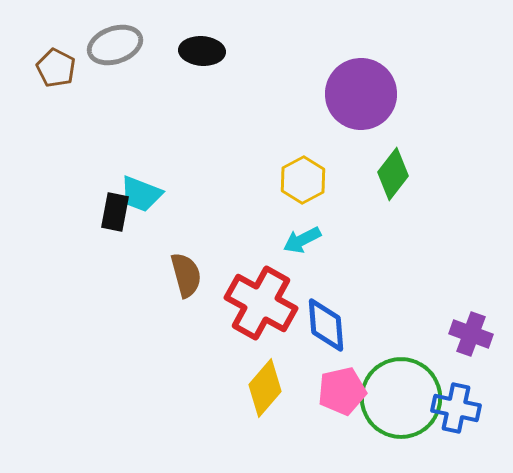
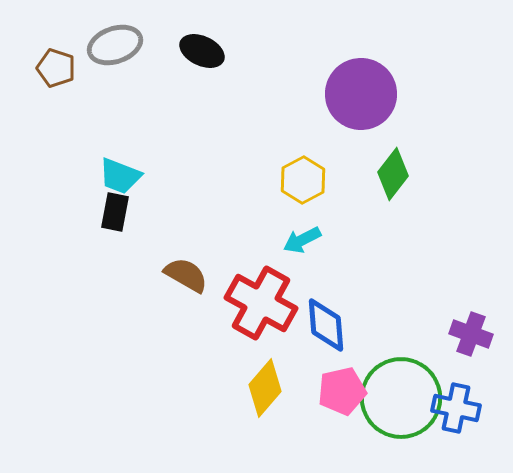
black ellipse: rotated 21 degrees clockwise
brown pentagon: rotated 9 degrees counterclockwise
cyan trapezoid: moved 21 px left, 18 px up
brown semicircle: rotated 45 degrees counterclockwise
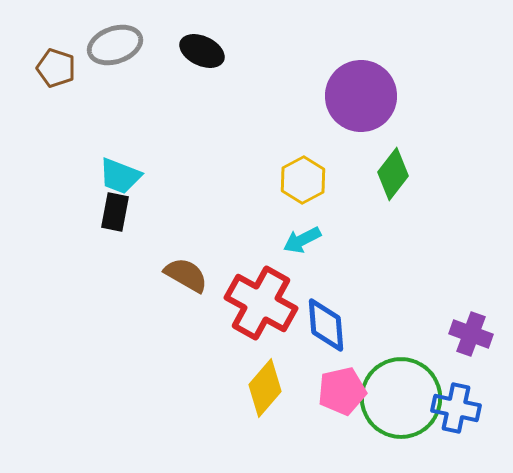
purple circle: moved 2 px down
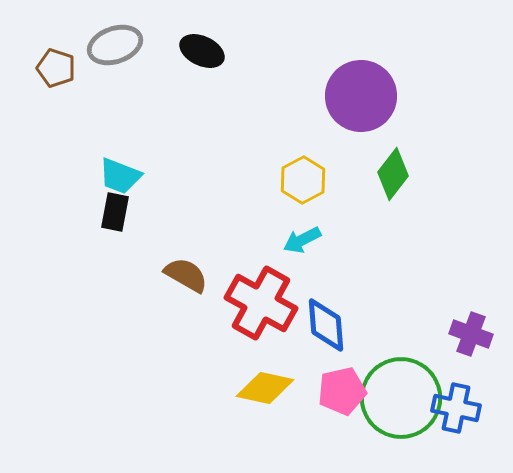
yellow diamond: rotated 62 degrees clockwise
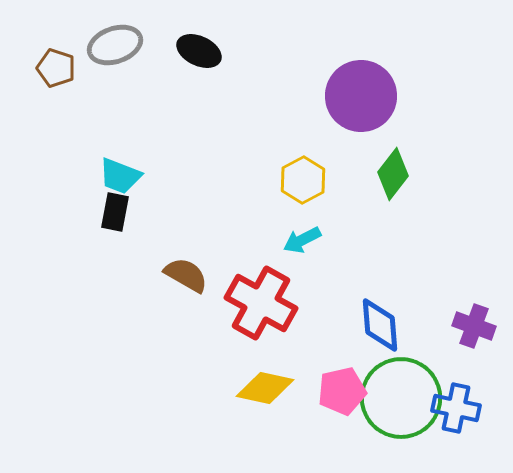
black ellipse: moved 3 px left
blue diamond: moved 54 px right
purple cross: moved 3 px right, 8 px up
